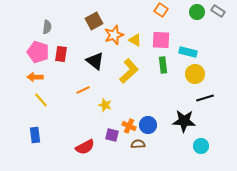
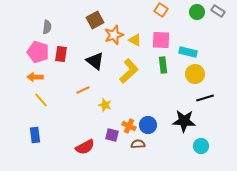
brown square: moved 1 px right, 1 px up
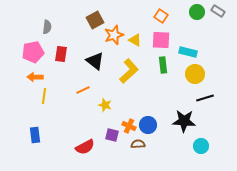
orange square: moved 6 px down
pink pentagon: moved 5 px left; rotated 30 degrees counterclockwise
yellow line: moved 3 px right, 4 px up; rotated 49 degrees clockwise
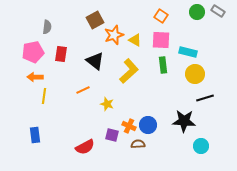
yellow star: moved 2 px right, 1 px up
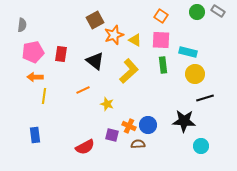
gray semicircle: moved 25 px left, 2 px up
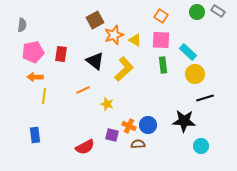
cyan rectangle: rotated 30 degrees clockwise
yellow L-shape: moved 5 px left, 2 px up
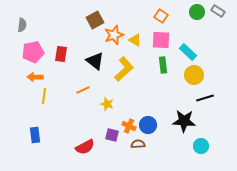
yellow circle: moved 1 px left, 1 px down
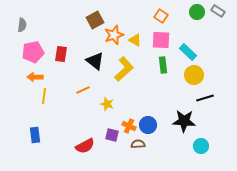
red semicircle: moved 1 px up
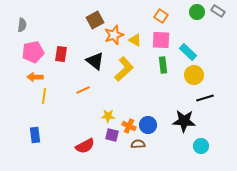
yellow star: moved 1 px right, 12 px down; rotated 16 degrees counterclockwise
